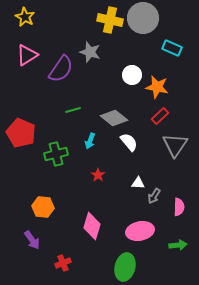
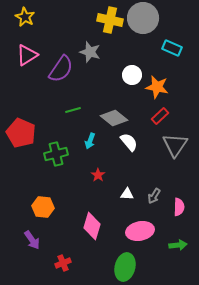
white triangle: moved 11 px left, 11 px down
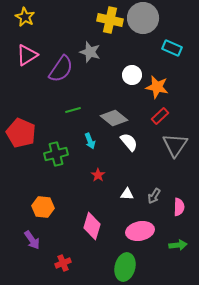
cyan arrow: rotated 42 degrees counterclockwise
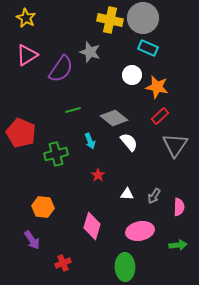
yellow star: moved 1 px right, 1 px down
cyan rectangle: moved 24 px left
green ellipse: rotated 16 degrees counterclockwise
